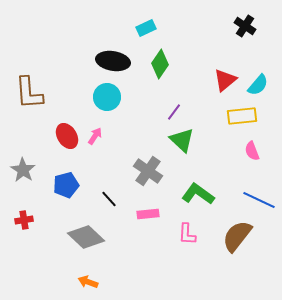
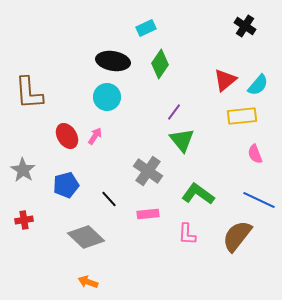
green triangle: rotated 8 degrees clockwise
pink semicircle: moved 3 px right, 3 px down
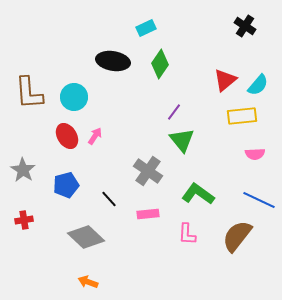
cyan circle: moved 33 px left
pink semicircle: rotated 72 degrees counterclockwise
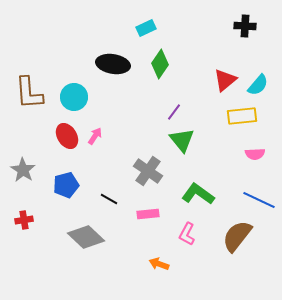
black cross: rotated 30 degrees counterclockwise
black ellipse: moved 3 px down
black line: rotated 18 degrees counterclockwise
pink L-shape: rotated 25 degrees clockwise
orange arrow: moved 71 px right, 18 px up
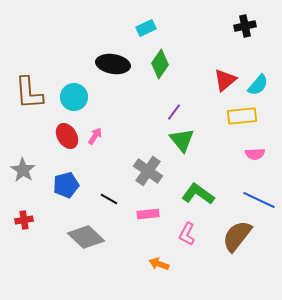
black cross: rotated 15 degrees counterclockwise
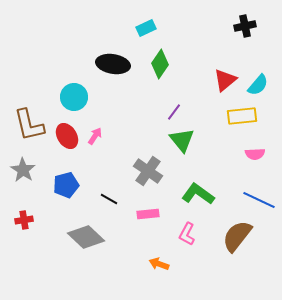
brown L-shape: moved 32 px down; rotated 9 degrees counterclockwise
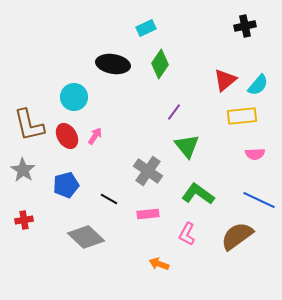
green triangle: moved 5 px right, 6 px down
brown semicircle: rotated 16 degrees clockwise
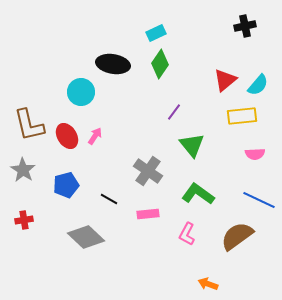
cyan rectangle: moved 10 px right, 5 px down
cyan circle: moved 7 px right, 5 px up
green triangle: moved 5 px right, 1 px up
orange arrow: moved 49 px right, 20 px down
